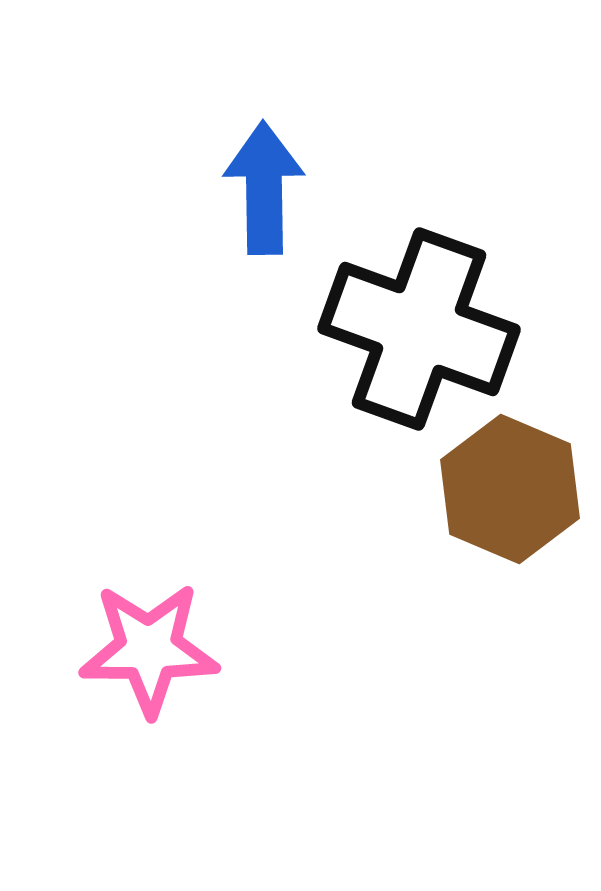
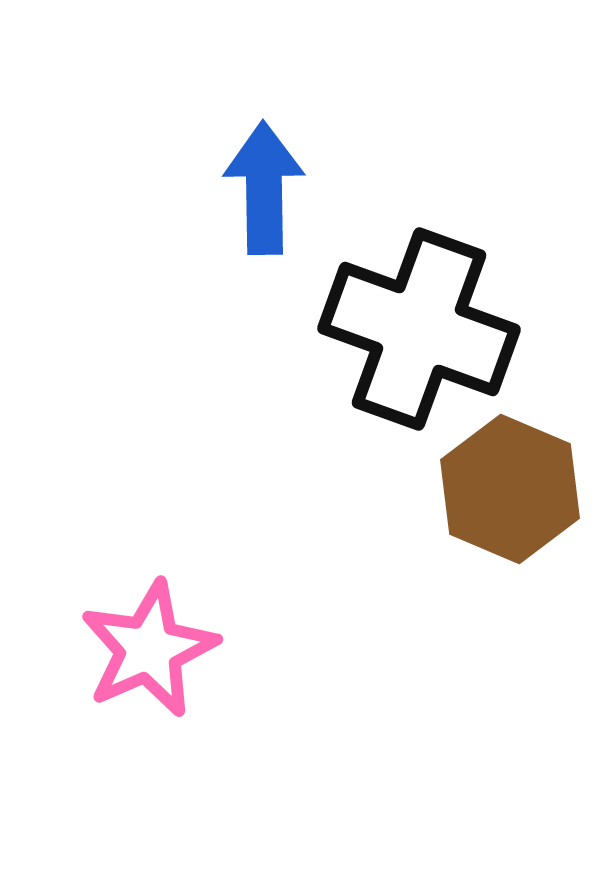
pink star: rotated 24 degrees counterclockwise
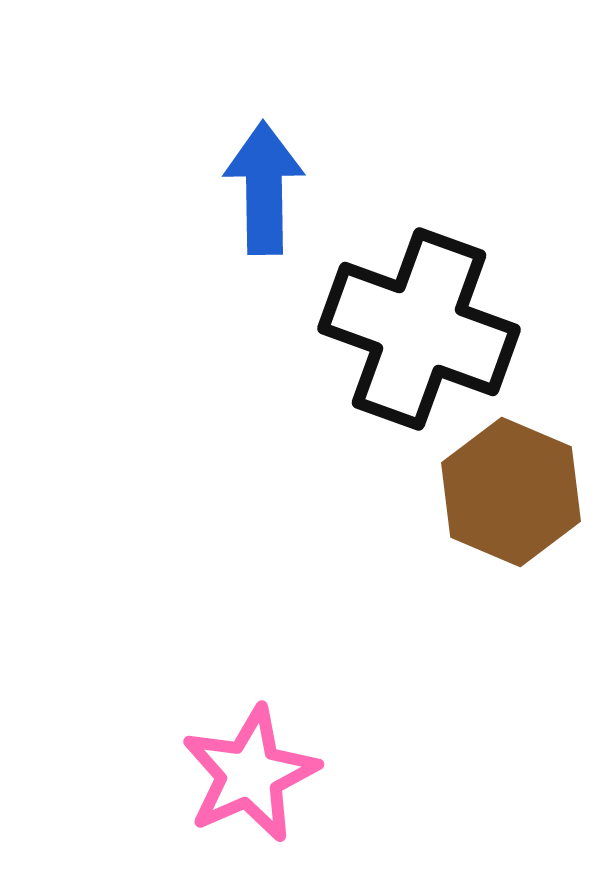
brown hexagon: moved 1 px right, 3 px down
pink star: moved 101 px right, 125 px down
